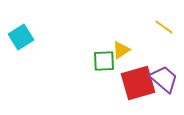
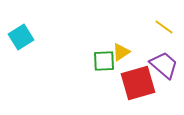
yellow triangle: moved 2 px down
purple trapezoid: moved 14 px up
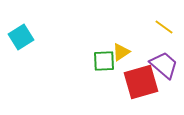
red square: moved 3 px right, 1 px up
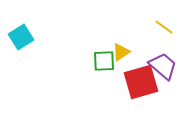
purple trapezoid: moved 1 px left, 1 px down
